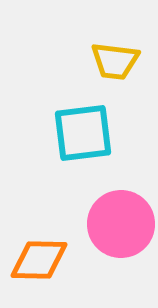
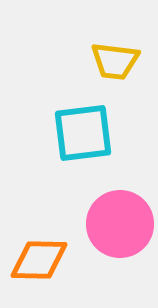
pink circle: moved 1 px left
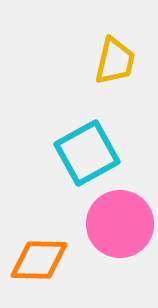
yellow trapezoid: rotated 84 degrees counterclockwise
cyan square: moved 4 px right, 20 px down; rotated 22 degrees counterclockwise
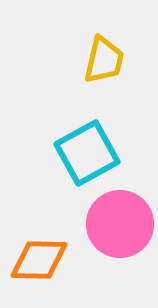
yellow trapezoid: moved 11 px left, 1 px up
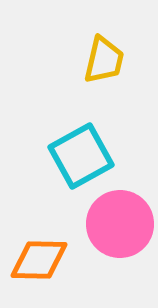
cyan square: moved 6 px left, 3 px down
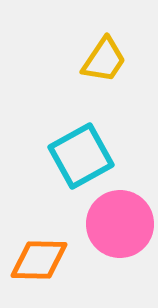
yellow trapezoid: rotated 21 degrees clockwise
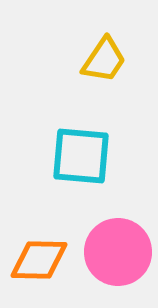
cyan square: rotated 34 degrees clockwise
pink circle: moved 2 px left, 28 px down
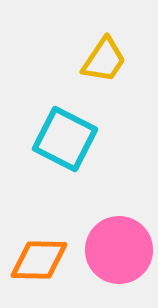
cyan square: moved 16 px left, 17 px up; rotated 22 degrees clockwise
pink circle: moved 1 px right, 2 px up
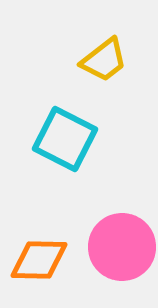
yellow trapezoid: rotated 18 degrees clockwise
pink circle: moved 3 px right, 3 px up
